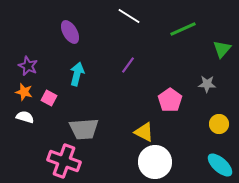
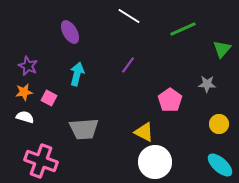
orange star: rotated 24 degrees counterclockwise
pink cross: moved 23 px left
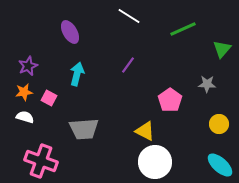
purple star: rotated 24 degrees clockwise
yellow triangle: moved 1 px right, 1 px up
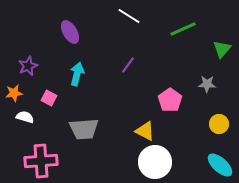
orange star: moved 10 px left, 1 px down
pink cross: rotated 24 degrees counterclockwise
